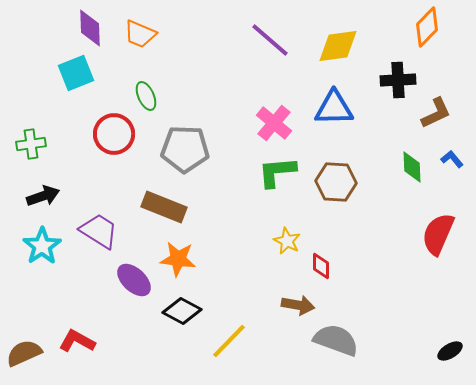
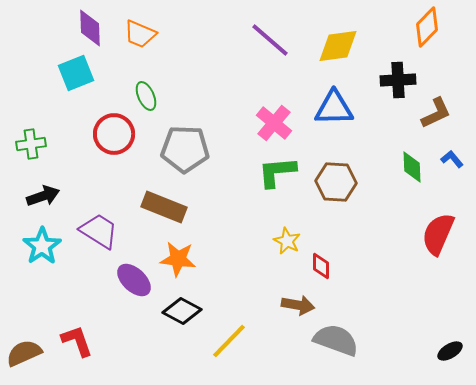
red L-shape: rotated 42 degrees clockwise
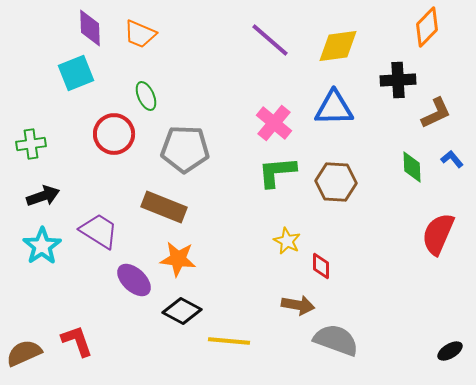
yellow line: rotated 51 degrees clockwise
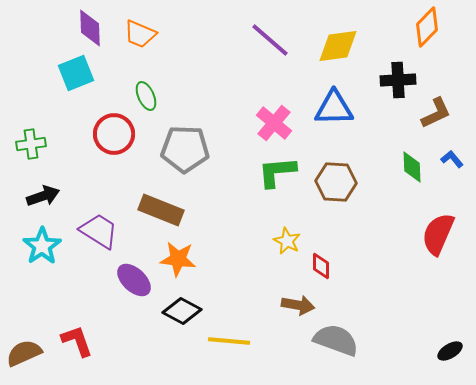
brown rectangle: moved 3 px left, 3 px down
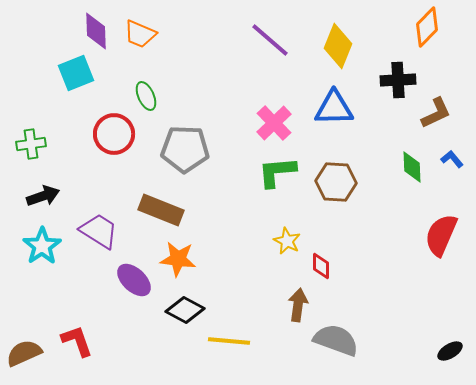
purple diamond: moved 6 px right, 3 px down
yellow diamond: rotated 60 degrees counterclockwise
pink cross: rotated 6 degrees clockwise
red semicircle: moved 3 px right, 1 px down
brown arrow: rotated 92 degrees counterclockwise
black diamond: moved 3 px right, 1 px up
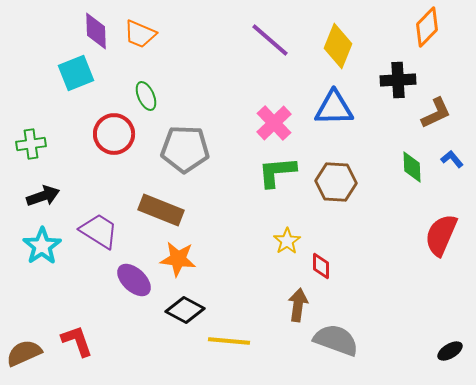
yellow star: rotated 12 degrees clockwise
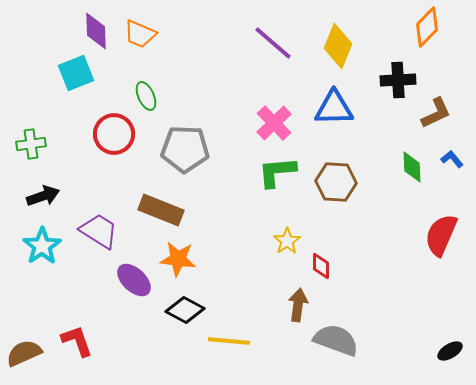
purple line: moved 3 px right, 3 px down
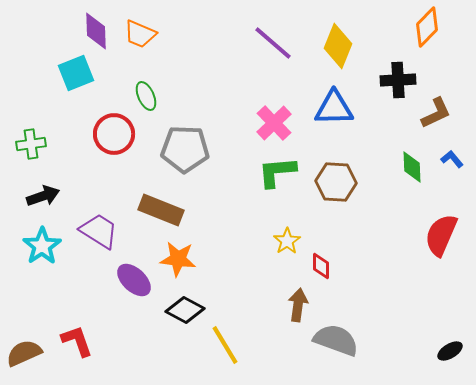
yellow line: moved 4 px left, 4 px down; rotated 54 degrees clockwise
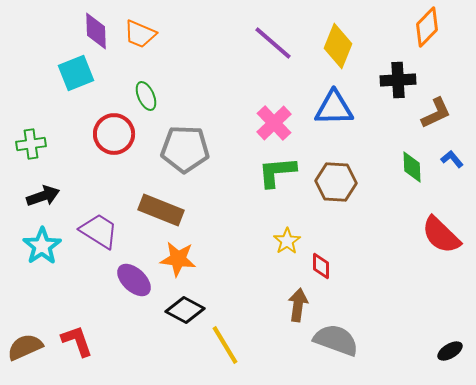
red semicircle: rotated 69 degrees counterclockwise
brown semicircle: moved 1 px right, 6 px up
